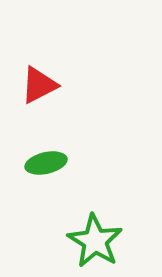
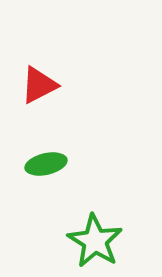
green ellipse: moved 1 px down
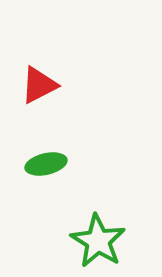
green star: moved 3 px right
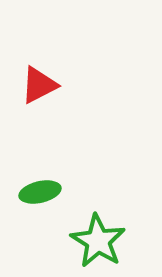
green ellipse: moved 6 px left, 28 px down
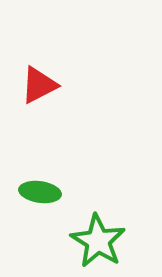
green ellipse: rotated 21 degrees clockwise
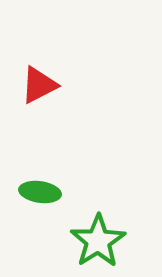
green star: rotated 8 degrees clockwise
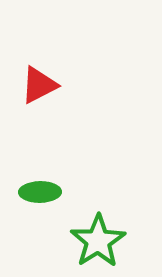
green ellipse: rotated 9 degrees counterclockwise
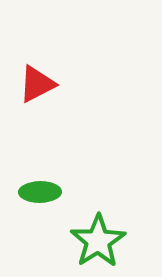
red triangle: moved 2 px left, 1 px up
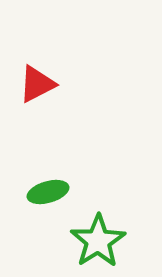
green ellipse: moved 8 px right; rotated 15 degrees counterclockwise
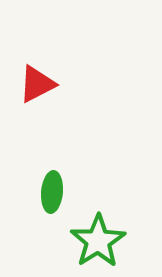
green ellipse: moved 4 px right; rotated 69 degrees counterclockwise
